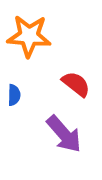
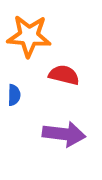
red semicircle: moved 12 px left, 9 px up; rotated 24 degrees counterclockwise
purple arrow: rotated 42 degrees counterclockwise
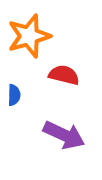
orange star: rotated 21 degrees counterclockwise
purple arrow: moved 1 px down; rotated 18 degrees clockwise
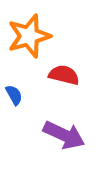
blue semicircle: rotated 30 degrees counterclockwise
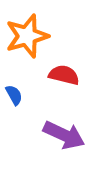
orange star: moved 2 px left
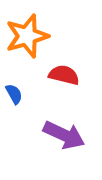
blue semicircle: moved 1 px up
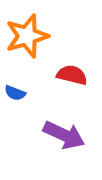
red semicircle: moved 8 px right
blue semicircle: moved 1 px right, 1 px up; rotated 140 degrees clockwise
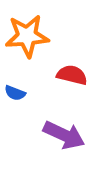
orange star: rotated 12 degrees clockwise
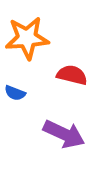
orange star: moved 2 px down
purple arrow: moved 1 px up
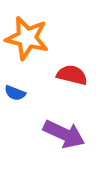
orange star: rotated 18 degrees clockwise
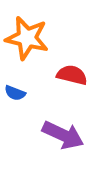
purple arrow: moved 1 px left, 1 px down
